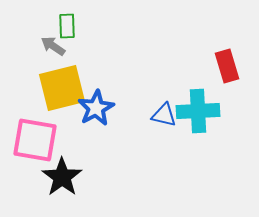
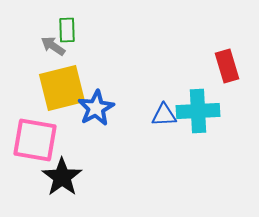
green rectangle: moved 4 px down
blue triangle: rotated 16 degrees counterclockwise
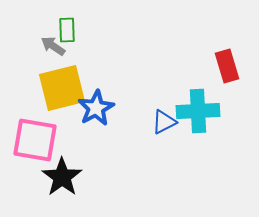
blue triangle: moved 7 px down; rotated 24 degrees counterclockwise
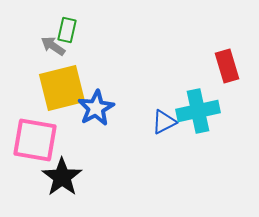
green rectangle: rotated 15 degrees clockwise
cyan cross: rotated 9 degrees counterclockwise
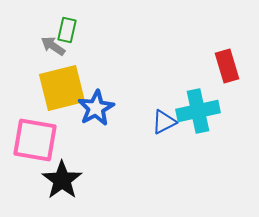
black star: moved 3 px down
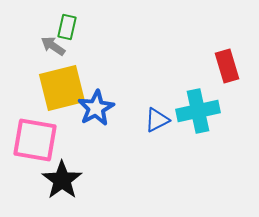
green rectangle: moved 3 px up
blue triangle: moved 7 px left, 2 px up
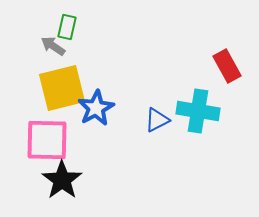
red rectangle: rotated 12 degrees counterclockwise
cyan cross: rotated 21 degrees clockwise
pink square: moved 12 px right; rotated 9 degrees counterclockwise
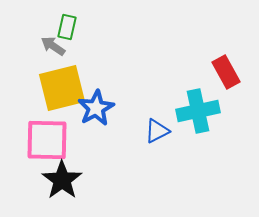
red rectangle: moved 1 px left, 6 px down
cyan cross: rotated 21 degrees counterclockwise
blue triangle: moved 11 px down
